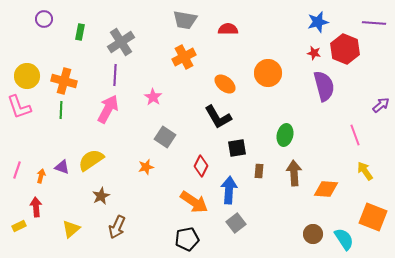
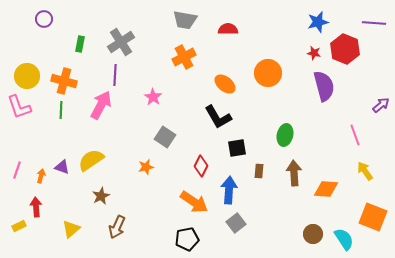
green rectangle at (80, 32): moved 12 px down
pink arrow at (108, 109): moved 7 px left, 4 px up
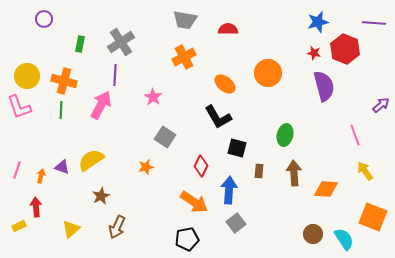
black square at (237, 148): rotated 24 degrees clockwise
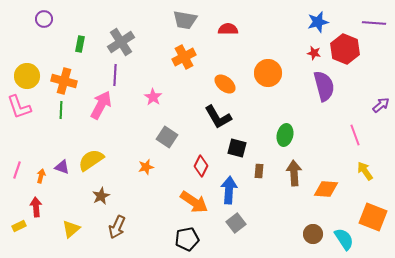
gray square at (165, 137): moved 2 px right
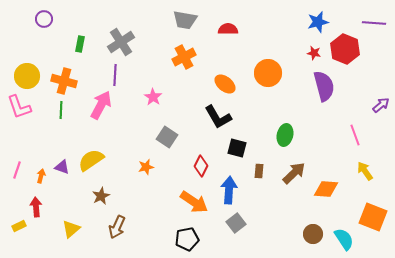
brown arrow at (294, 173): rotated 50 degrees clockwise
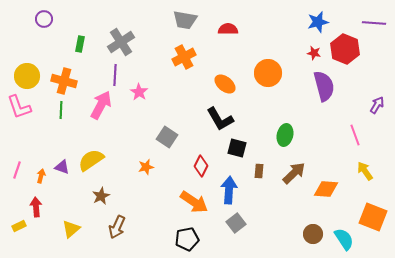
pink star at (153, 97): moved 14 px left, 5 px up
purple arrow at (381, 105): moved 4 px left; rotated 18 degrees counterclockwise
black L-shape at (218, 117): moved 2 px right, 2 px down
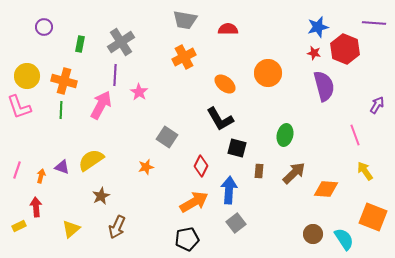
purple circle at (44, 19): moved 8 px down
blue star at (318, 22): moved 5 px down
orange arrow at (194, 202): rotated 64 degrees counterclockwise
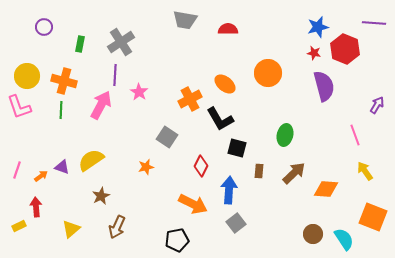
orange cross at (184, 57): moved 6 px right, 42 px down
orange arrow at (41, 176): rotated 40 degrees clockwise
orange arrow at (194, 202): moved 1 px left, 2 px down; rotated 56 degrees clockwise
black pentagon at (187, 239): moved 10 px left, 1 px down
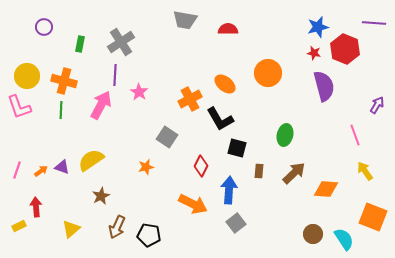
orange arrow at (41, 176): moved 5 px up
black pentagon at (177, 240): moved 28 px left, 5 px up; rotated 20 degrees clockwise
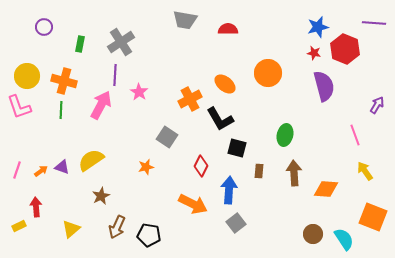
brown arrow at (294, 173): rotated 50 degrees counterclockwise
